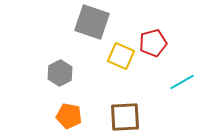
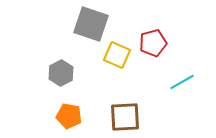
gray square: moved 1 px left, 2 px down
yellow square: moved 4 px left, 1 px up
gray hexagon: moved 1 px right
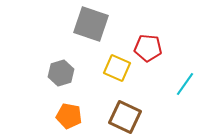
red pentagon: moved 5 px left, 5 px down; rotated 20 degrees clockwise
yellow square: moved 13 px down
gray hexagon: rotated 10 degrees clockwise
cyan line: moved 3 px right, 2 px down; rotated 25 degrees counterclockwise
brown square: rotated 28 degrees clockwise
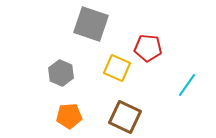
gray hexagon: rotated 20 degrees counterclockwise
cyan line: moved 2 px right, 1 px down
orange pentagon: rotated 15 degrees counterclockwise
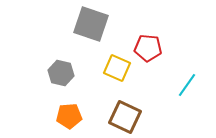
gray hexagon: rotated 10 degrees counterclockwise
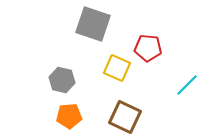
gray square: moved 2 px right
gray hexagon: moved 1 px right, 7 px down
cyan line: rotated 10 degrees clockwise
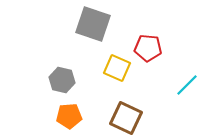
brown square: moved 1 px right, 1 px down
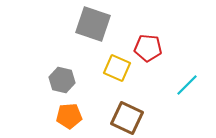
brown square: moved 1 px right
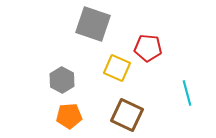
gray hexagon: rotated 15 degrees clockwise
cyan line: moved 8 px down; rotated 60 degrees counterclockwise
brown square: moved 3 px up
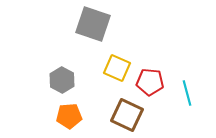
red pentagon: moved 2 px right, 34 px down
